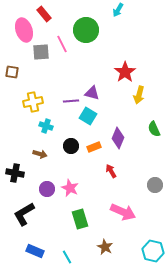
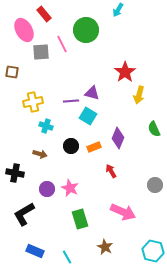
pink ellipse: rotated 10 degrees counterclockwise
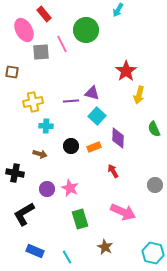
red star: moved 1 px right, 1 px up
cyan square: moved 9 px right; rotated 12 degrees clockwise
cyan cross: rotated 16 degrees counterclockwise
purple diamond: rotated 20 degrees counterclockwise
red arrow: moved 2 px right
cyan hexagon: moved 2 px down
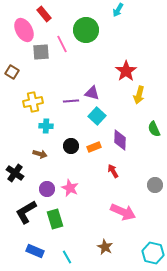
brown square: rotated 24 degrees clockwise
purple diamond: moved 2 px right, 2 px down
black cross: rotated 24 degrees clockwise
black L-shape: moved 2 px right, 2 px up
green rectangle: moved 25 px left
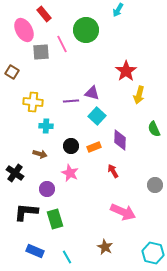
yellow cross: rotated 18 degrees clockwise
pink star: moved 15 px up
black L-shape: rotated 35 degrees clockwise
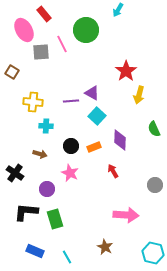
purple triangle: rotated 14 degrees clockwise
pink arrow: moved 3 px right, 3 px down; rotated 20 degrees counterclockwise
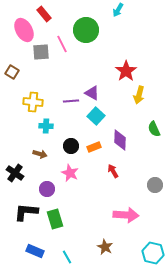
cyan square: moved 1 px left
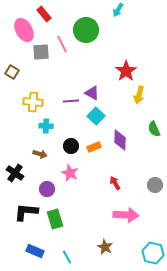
red arrow: moved 2 px right, 12 px down
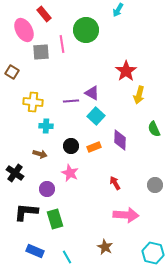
pink line: rotated 18 degrees clockwise
